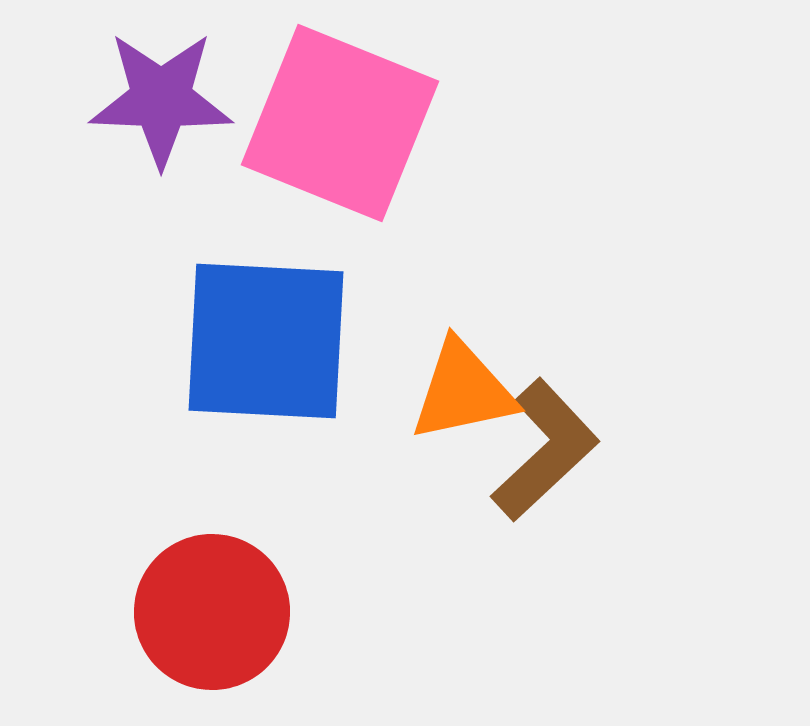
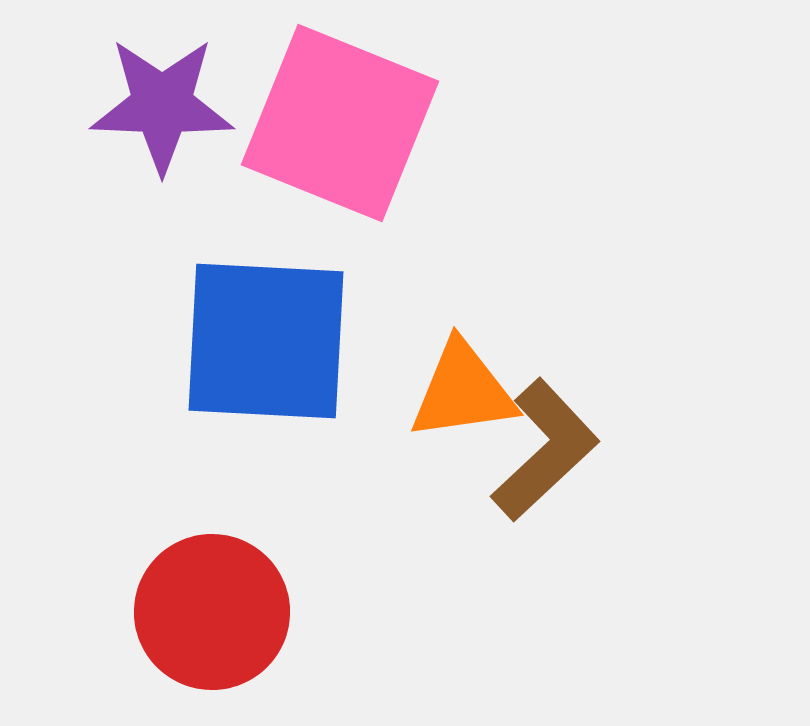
purple star: moved 1 px right, 6 px down
orange triangle: rotated 4 degrees clockwise
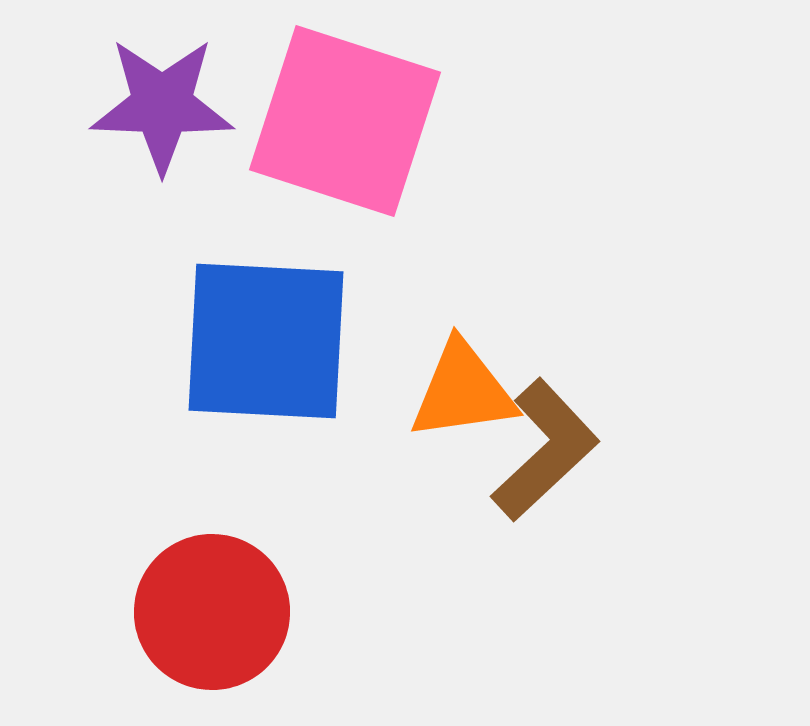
pink square: moved 5 px right, 2 px up; rotated 4 degrees counterclockwise
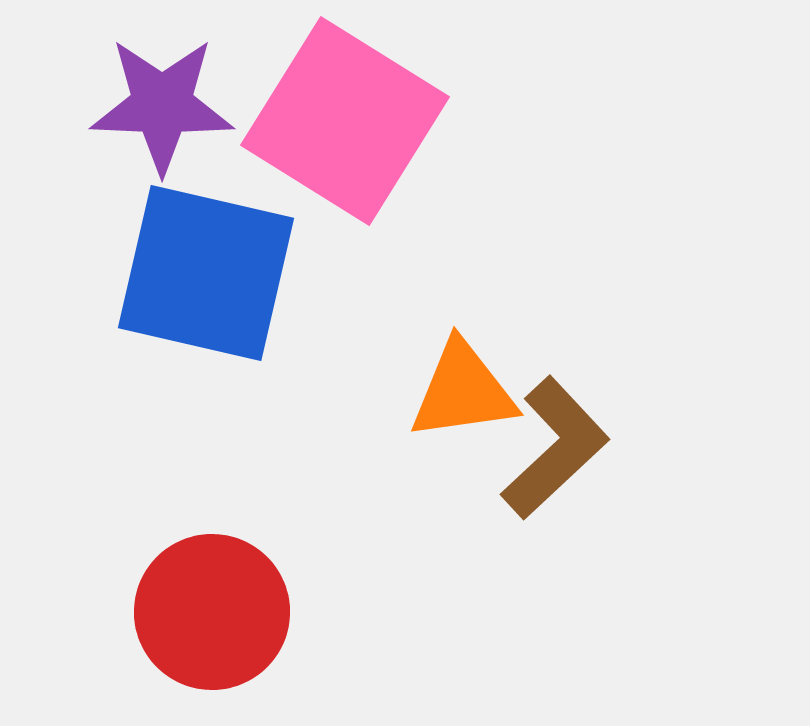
pink square: rotated 14 degrees clockwise
blue square: moved 60 px left, 68 px up; rotated 10 degrees clockwise
brown L-shape: moved 10 px right, 2 px up
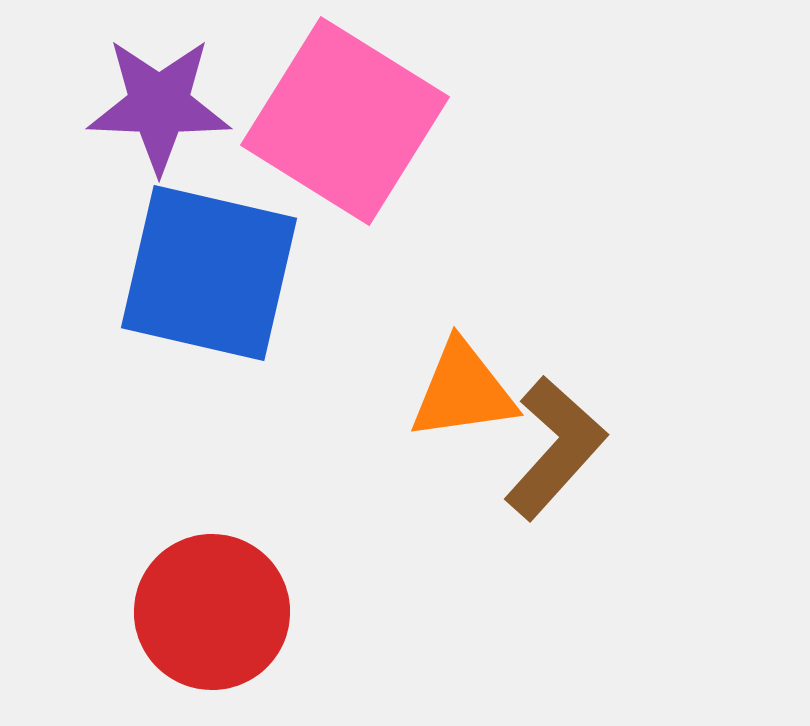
purple star: moved 3 px left
blue square: moved 3 px right
brown L-shape: rotated 5 degrees counterclockwise
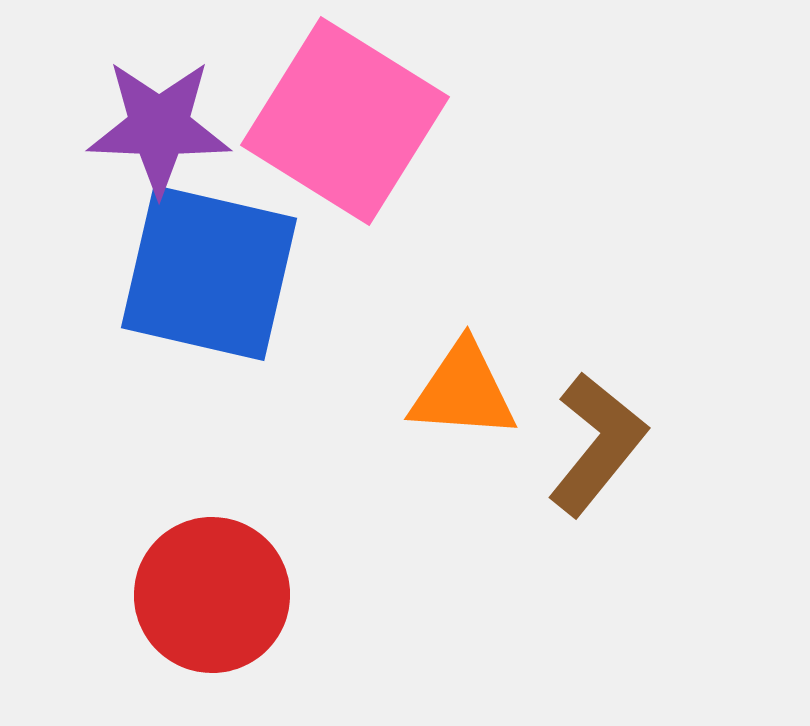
purple star: moved 22 px down
orange triangle: rotated 12 degrees clockwise
brown L-shape: moved 42 px right, 4 px up; rotated 3 degrees counterclockwise
red circle: moved 17 px up
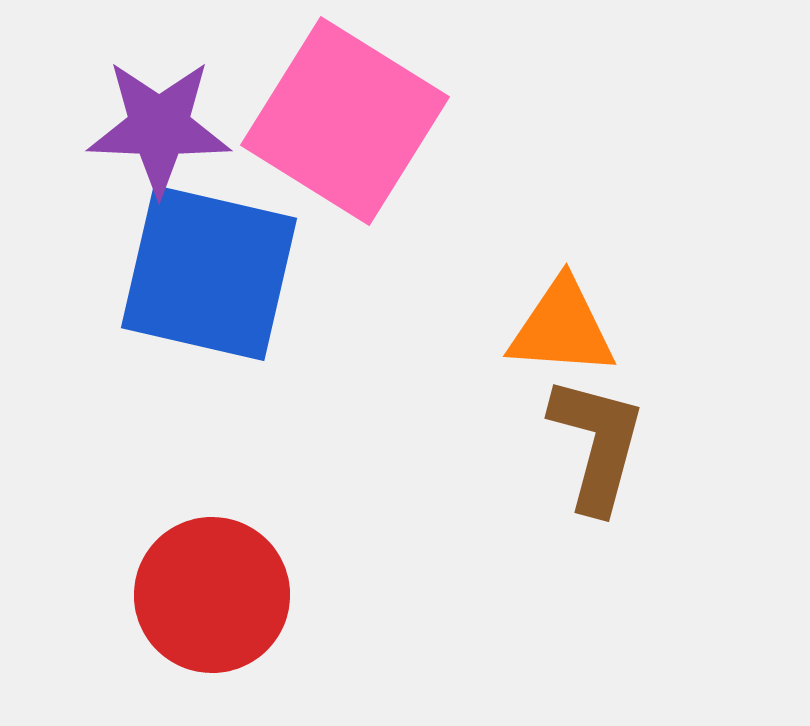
orange triangle: moved 99 px right, 63 px up
brown L-shape: rotated 24 degrees counterclockwise
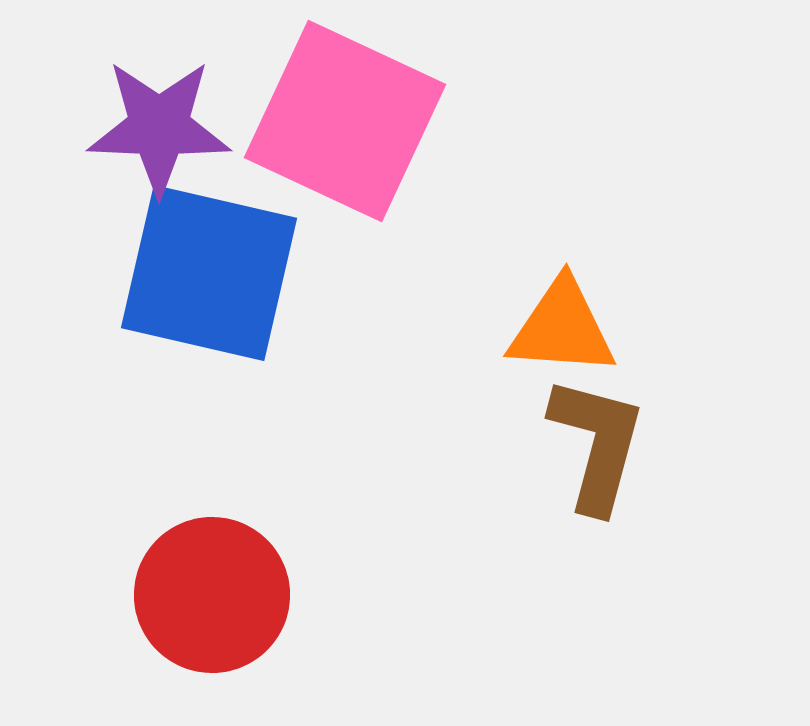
pink square: rotated 7 degrees counterclockwise
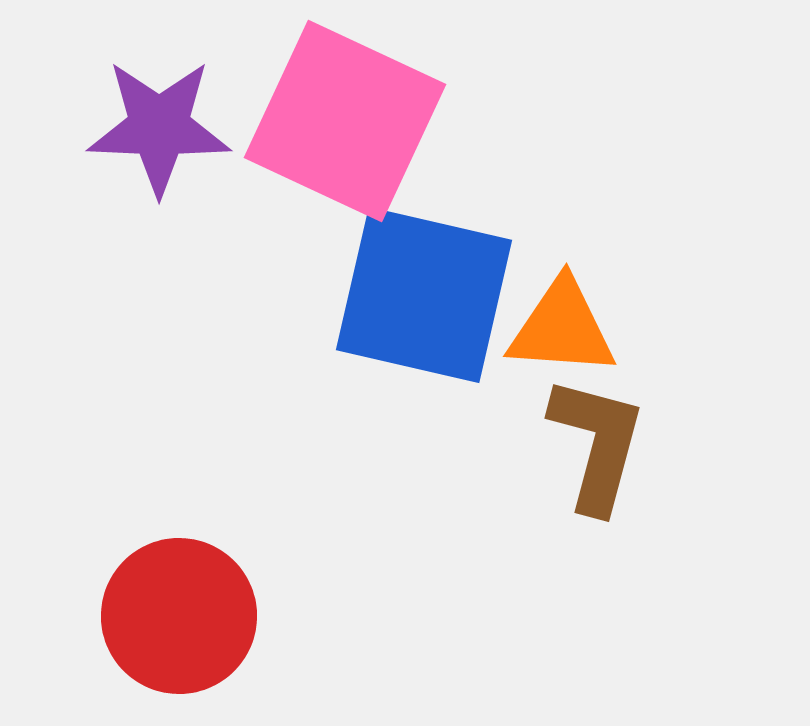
blue square: moved 215 px right, 22 px down
red circle: moved 33 px left, 21 px down
